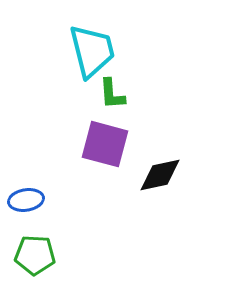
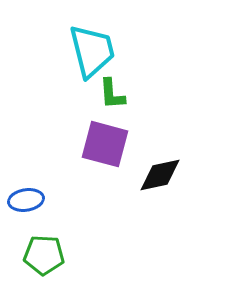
green pentagon: moved 9 px right
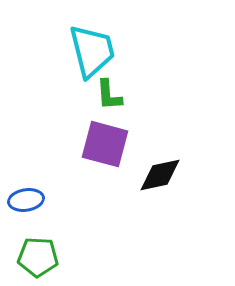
green L-shape: moved 3 px left, 1 px down
green pentagon: moved 6 px left, 2 px down
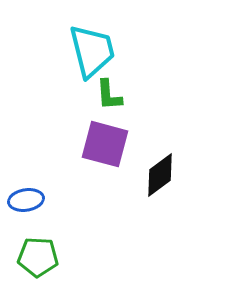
black diamond: rotated 24 degrees counterclockwise
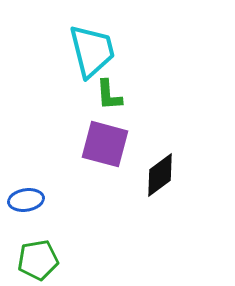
green pentagon: moved 3 px down; rotated 12 degrees counterclockwise
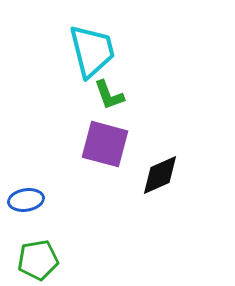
green L-shape: rotated 16 degrees counterclockwise
black diamond: rotated 12 degrees clockwise
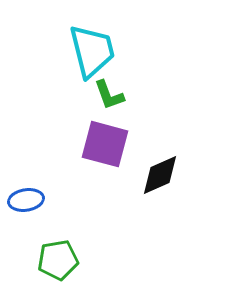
green pentagon: moved 20 px right
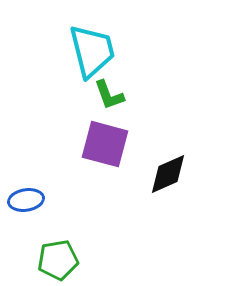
black diamond: moved 8 px right, 1 px up
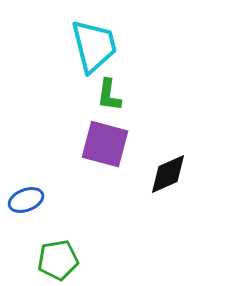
cyan trapezoid: moved 2 px right, 5 px up
green L-shape: rotated 28 degrees clockwise
blue ellipse: rotated 12 degrees counterclockwise
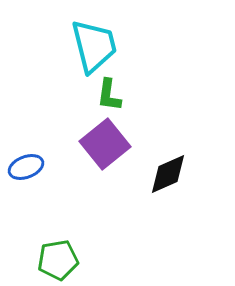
purple square: rotated 36 degrees clockwise
blue ellipse: moved 33 px up
